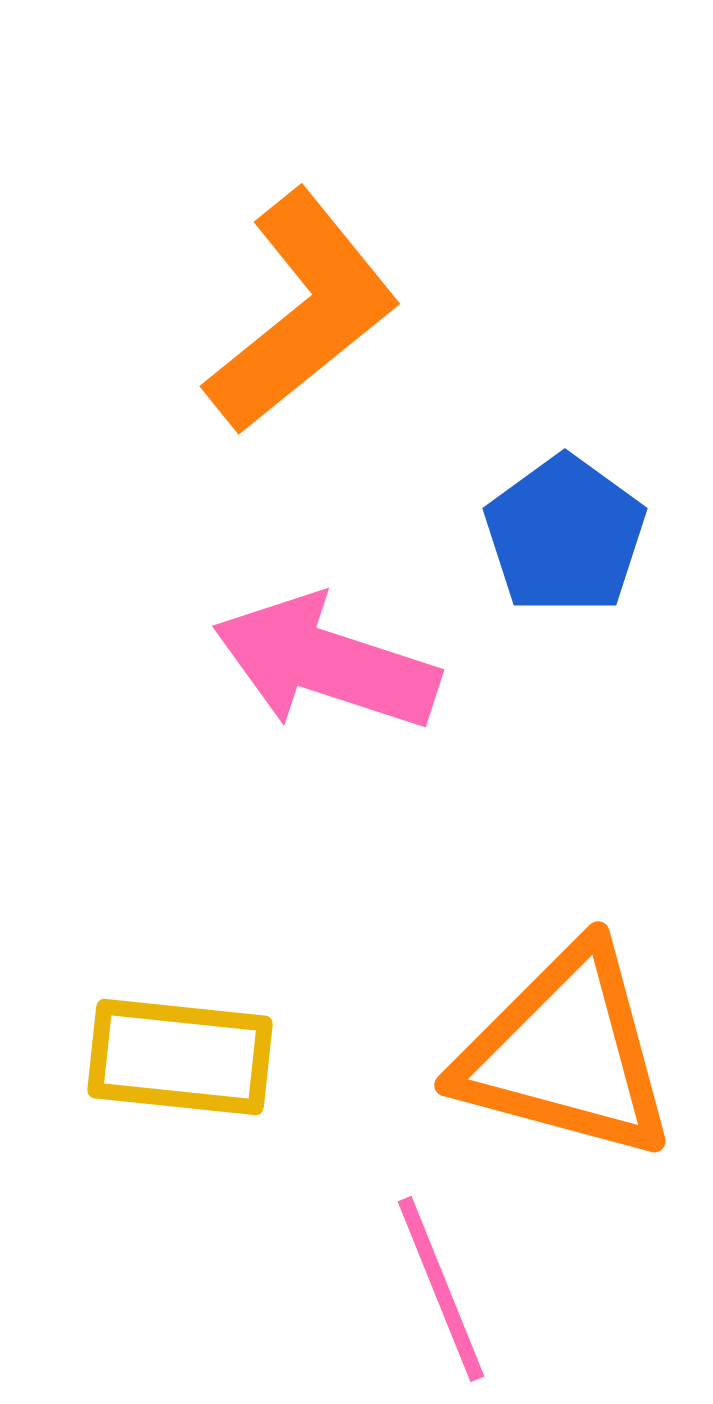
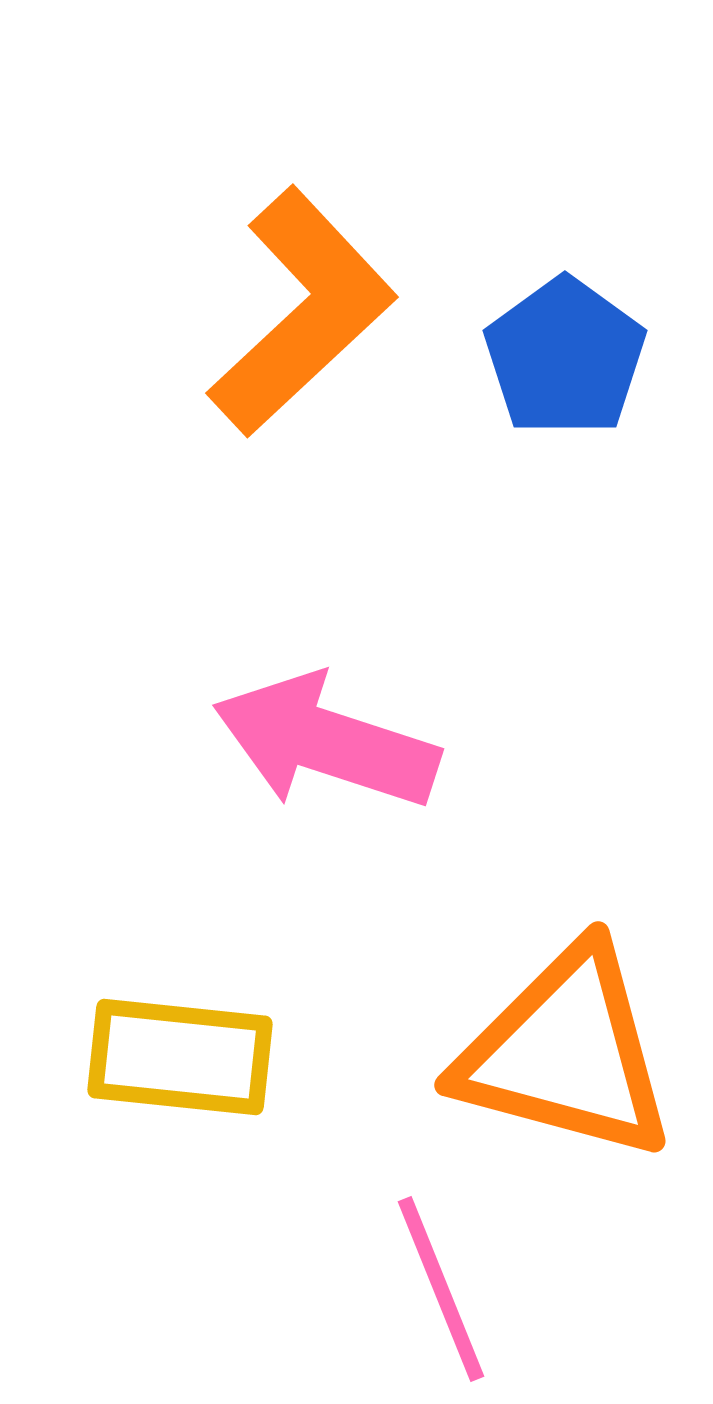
orange L-shape: rotated 4 degrees counterclockwise
blue pentagon: moved 178 px up
pink arrow: moved 79 px down
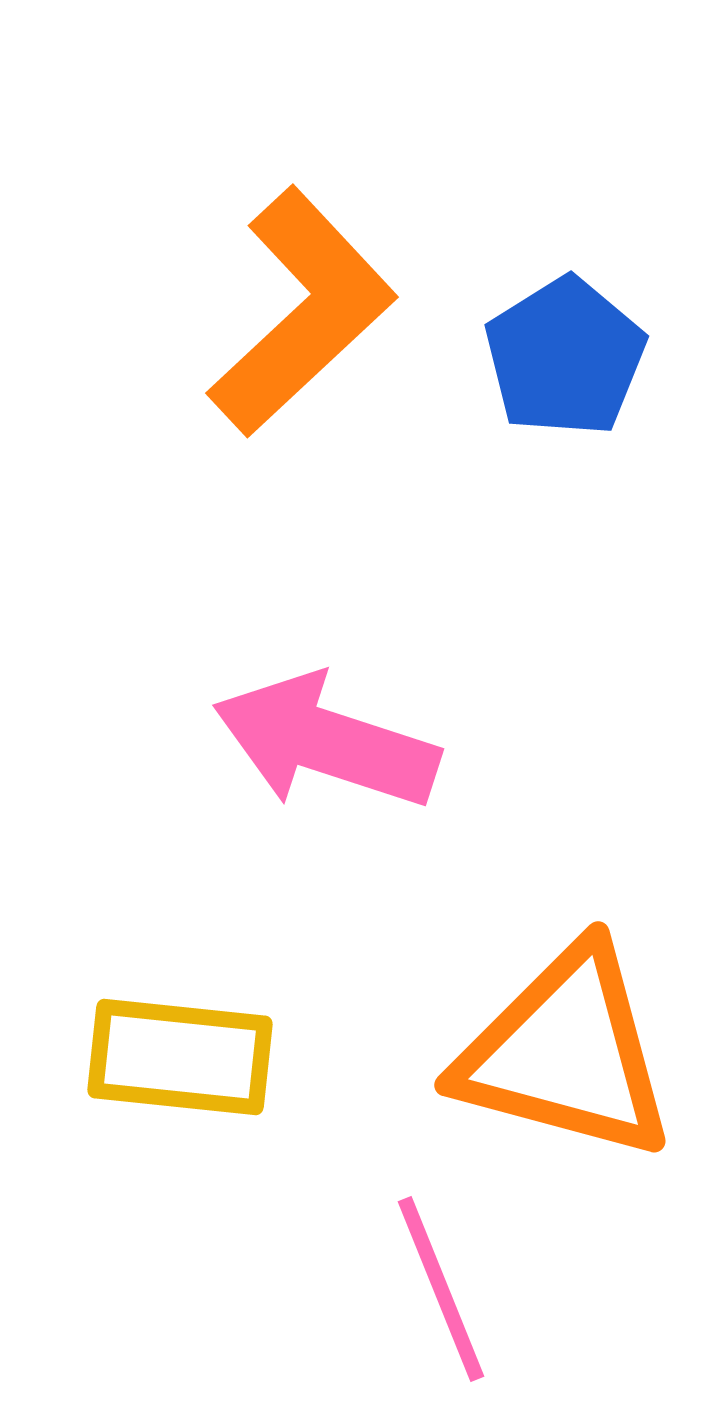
blue pentagon: rotated 4 degrees clockwise
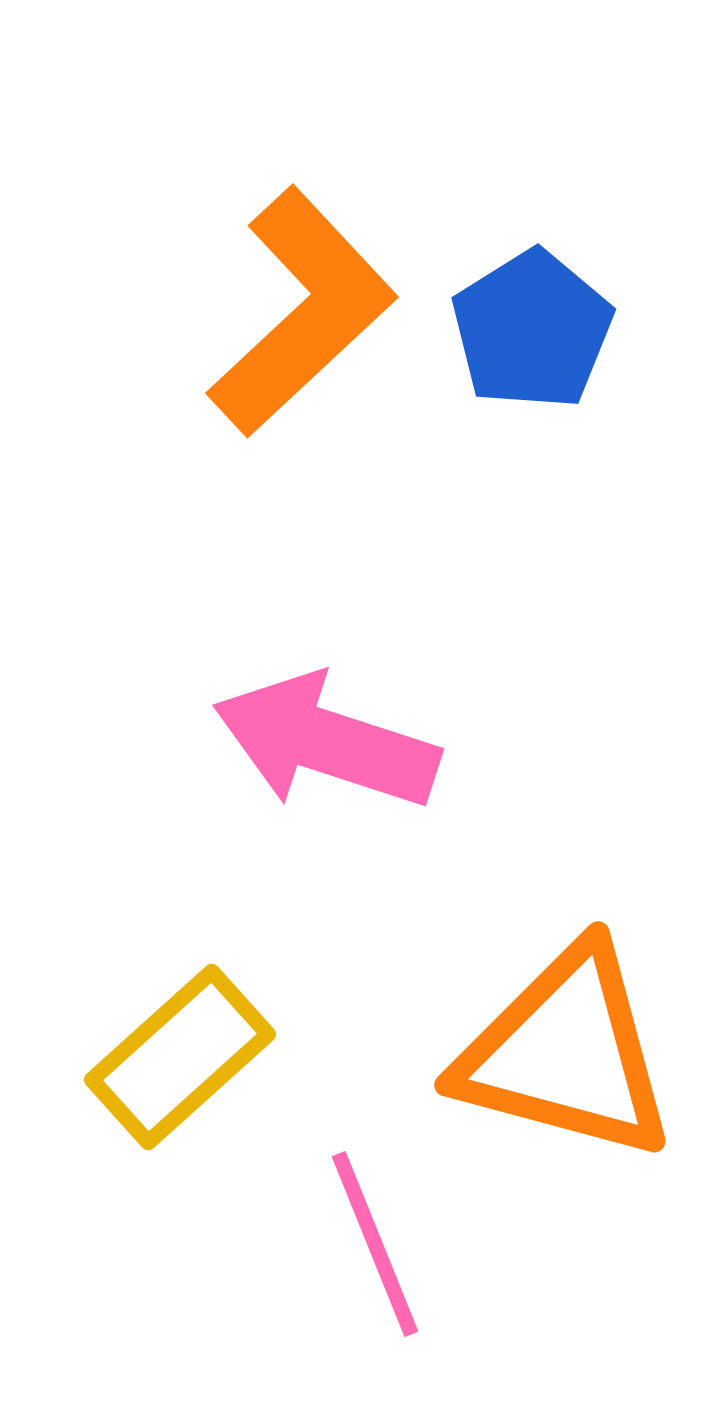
blue pentagon: moved 33 px left, 27 px up
yellow rectangle: rotated 48 degrees counterclockwise
pink line: moved 66 px left, 45 px up
